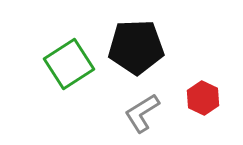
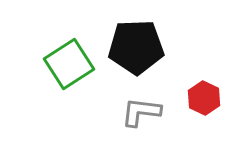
red hexagon: moved 1 px right
gray L-shape: moved 1 px left, 1 px up; rotated 39 degrees clockwise
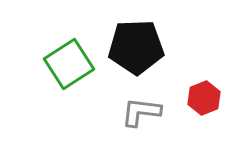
red hexagon: rotated 12 degrees clockwise
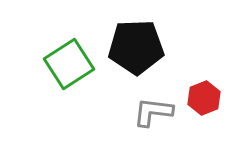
gray L-shape: moved 12 px right
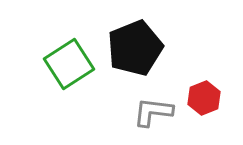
black pentagon: moved 1 px left, 1 px down; rotated 20 degrees counterclockwise
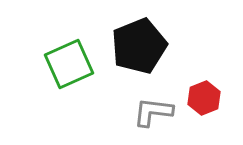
black pentagon: moved 4 px right, 2 px up
green square: rotated 9 degrees clockwise
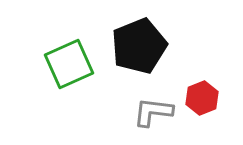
red hexagon: moved 2 px left
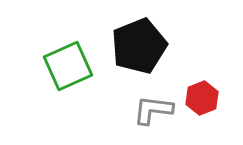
green square: moved 1 px left, 2 px down
gray L-shape: moved 2 px up
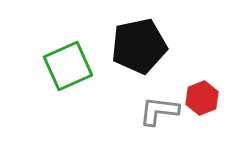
black pentagon: rotated 10 degrees clockwise
gray L-shape: moved 6 px right, 1 px down
